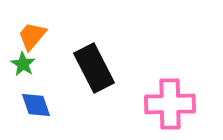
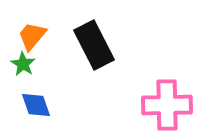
black rectangle: moved 23 px up
pink cross: moved 3 px left, 1 px down
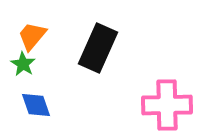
black rectangle: moved 4 px right, 3 px down; rotated 51 degrees clockwise
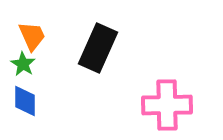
orange trapezoid: rotated 116 degrees clockwise
blue diamond: moved 11 px left, 4 px up; rotated 20 degrees clockwise
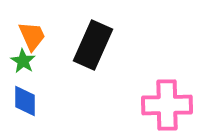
black rectangle: moved 5 px left, 3 px up
green star: moved 3 px up
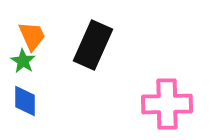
pink cross: moved 1 px up
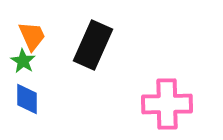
blue diamond: moved 2 px right, 2 px up
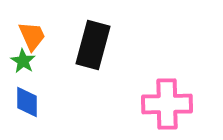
black rectangle: rotated 9 degrees counterclockwise
blue diamond: moved 3 px down
